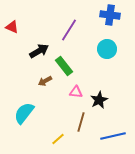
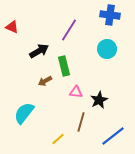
green rectangle: rotated 24 degrees clockwise
blue line: rotated 25 degrees counterclockwise
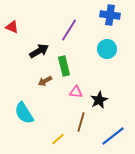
cyan semicircle: rotated 70 degrees counterclockwise
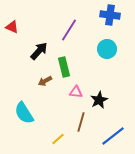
black arrow: rotated 18 degrees counterclockwise
green rectangle: moved 1 px down
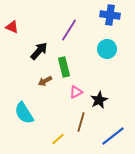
pink triangle: rotated 32 degrees counterclockwise
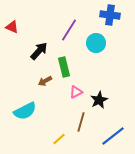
cyan circle: moved 11 px left, 6 px up
cyan semicircle: moved 1 px right, 2 px up; rotated 85 degrees counterclockwise
yellow line: moved 1 px right
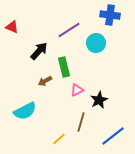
purple line: rotated 25 degrees clockwise
pink triangle: moved 1 px right, 2 px up
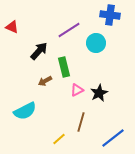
black star: moved 7 px up
blue line: moved 2 px down
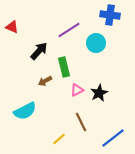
brown line: rotated 42 degrees counterclockwise
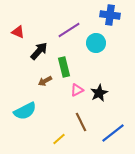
red triangle: moved 6 px right, 5 px down
blue line: moved 5 px up
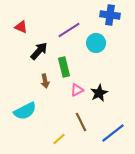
red triangle: moved 3 px right, 5 px up
brown arrow: rotated 72 degrees counterclockwise
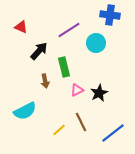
yellow line: moved 9 px up
